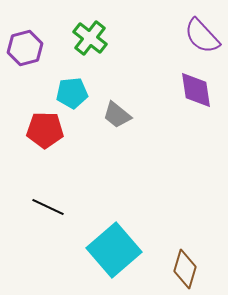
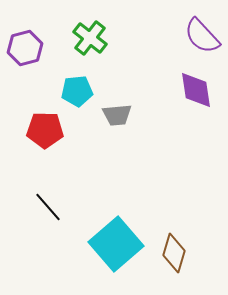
cyan pentagon: moved 5 px right, 2 px up
gray trapezoid: rotated 44 degrees counterclockwise
black line: rotated 24 degrees clockwise
cyan square: moved 2 px right, 6 px up
brown diamond: moved 11 px left, 16 px up
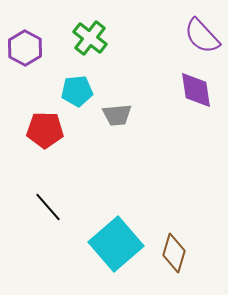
purple hexagon: rotated 16 degrees counterclockwise
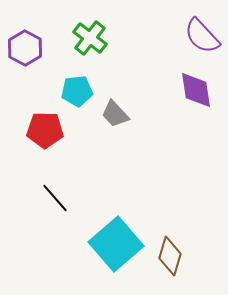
gray trapezoid: moved 2 px left, 1 px up; rotated 52 degrees clockwise
black line: moved 7 px right, 9 px up
brown diamond: moved 4 px left, 3 px down
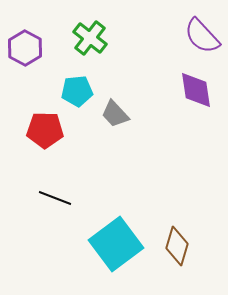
black line: rotated 28 degrees counterclockwise
cyan square: rotated 4 degrees clockwise
brown diamond: moved 7 px right, 10 px up
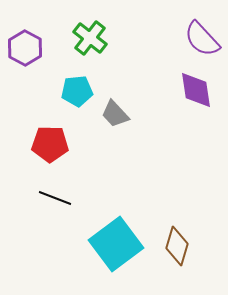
purple semicircle: moved 3 px down
red pentagon: moved 5 px right, 14 px down
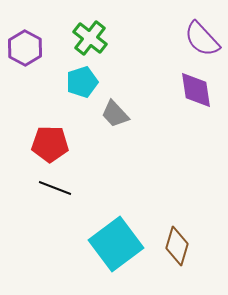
cyan pentagon: moved 5 px right, 9 px up; rotated 12 degrees counterclockwise
black line: moved 10 px up
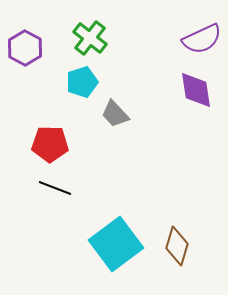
purple semicircle: rotated 72 degrees counterclockwise
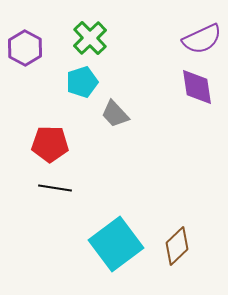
green cross: rotated 8 degrees clockwise
purple diamond: moved 1 px right, 3 px up
black line: rotated 12 degrees counterclockwise
brown diamond: rotated 30 degrees clockwise
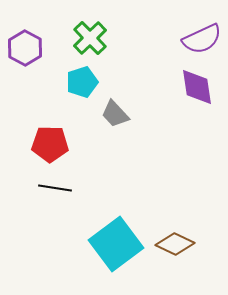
brown diamond: moved 2 px left, 2 px up; rotated 69 degrees clockwise
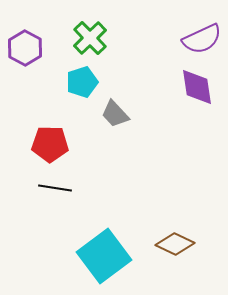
cyan square: moved 12 px left, 12 px down
